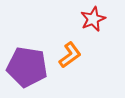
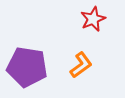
orange L-shape: moved 11 px right, 10 px down
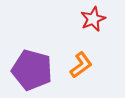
purple pentagon: moved 5 px right, 3 px down; rotated 6 degrees clockwise
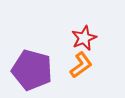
red star: moved 9 px left, 19 px down
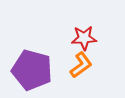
red star: rotated 20 degrees clockwise
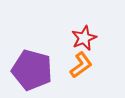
red star: rotated 20 degrees counterclockwise
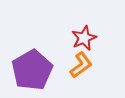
purple pentagon: rotated 27 degrees clockwise
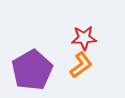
red star: rotated 20 degrees clockwise
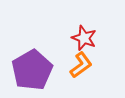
red star: rotated 25 degrees clockwise
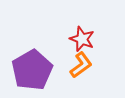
red star: moved 2 px left, 1 px down
